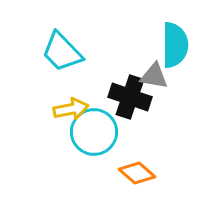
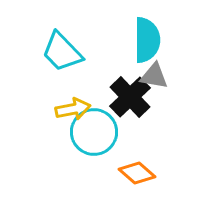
cyan semicircle: moved 28 px left, 5 px up
black cross: rotated 27 degrees clockwise
yellow arrow: moved 2 px right
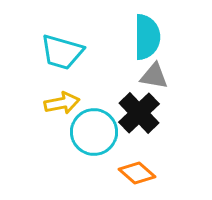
cyan semicircle: moved 3 px up
cyan trapezoid: rotated 30 degrees counterclockwise
black cross: moved 9 px right, 16 px down
yellow arrow: moved 11 px left, 6 px up
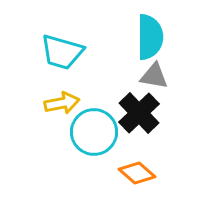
cyan semicircle: moved 3 px right
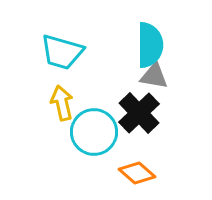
cyan semicircle: moved 8 px down
yellow arrow: rotated 92 degrees counterclockwise
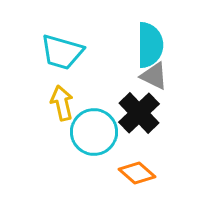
gray triangle: rotated 16 degrees clockwise
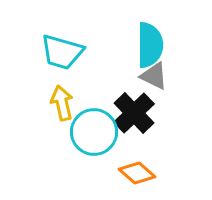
black cross: moved 5 px left
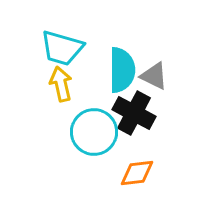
cyan semicircle: moved 28 px left, 25 px down
cyan trapezoid: moved 4 px up
yellow arrow: moved 1 px left, 19 px up
black cross: rotated 18 degrees counterclockwise
orange diamond: rotated 48 degrees counterclockwise
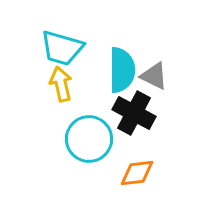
cyan circle: moved 5 px left, 7 px down
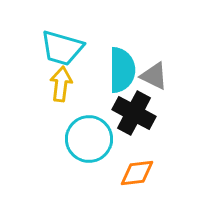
yellow arrow: rotated 20 degrees clockwise
